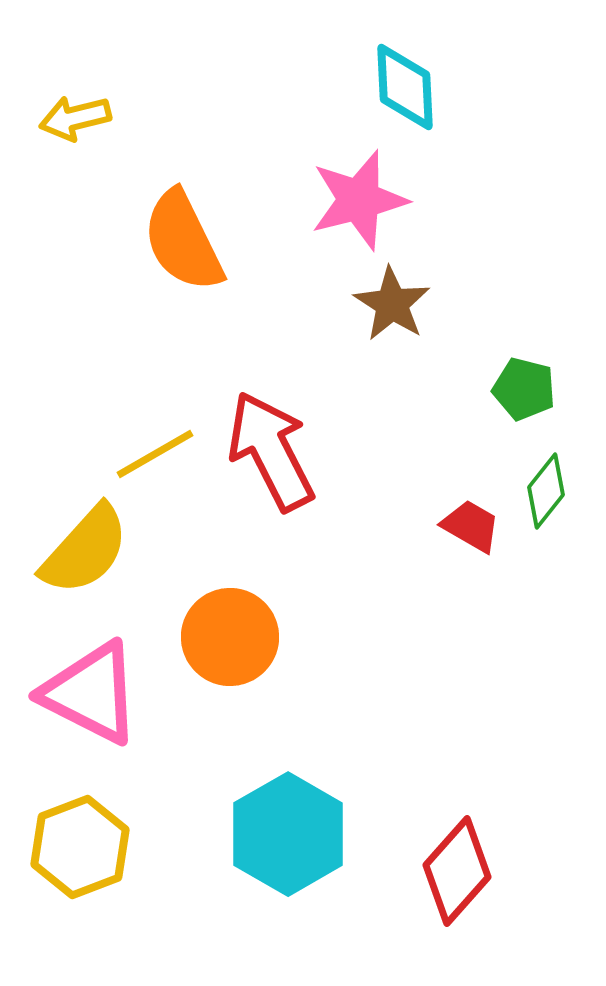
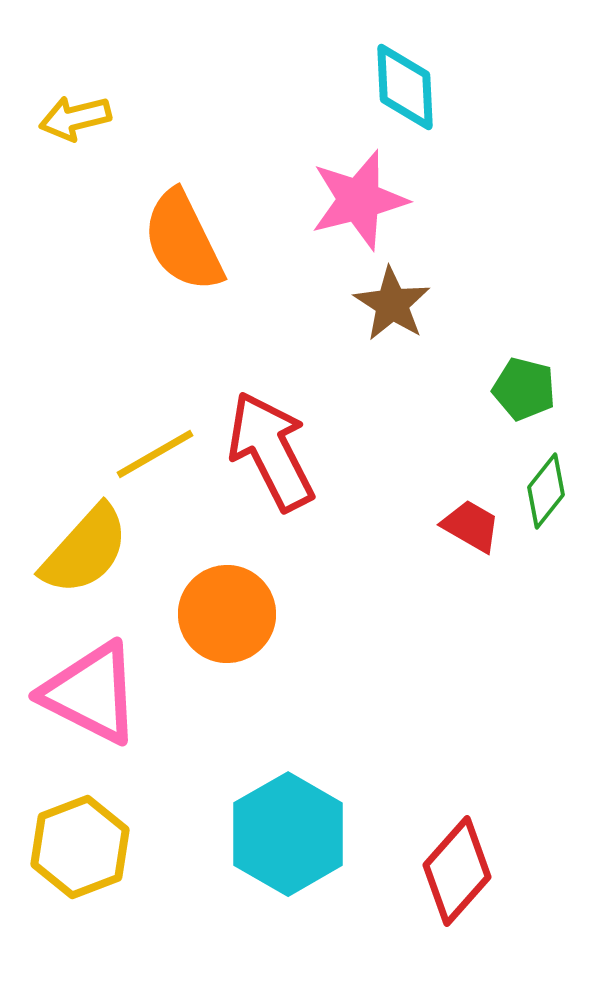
orange circle: moved 3 px left, 23 px up
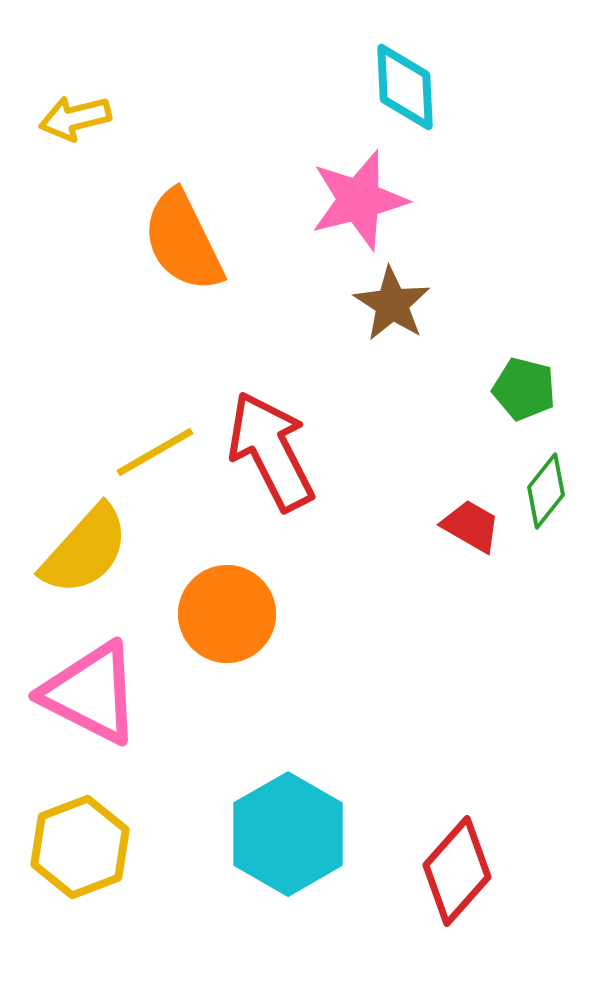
yellow line: moved 2 px up
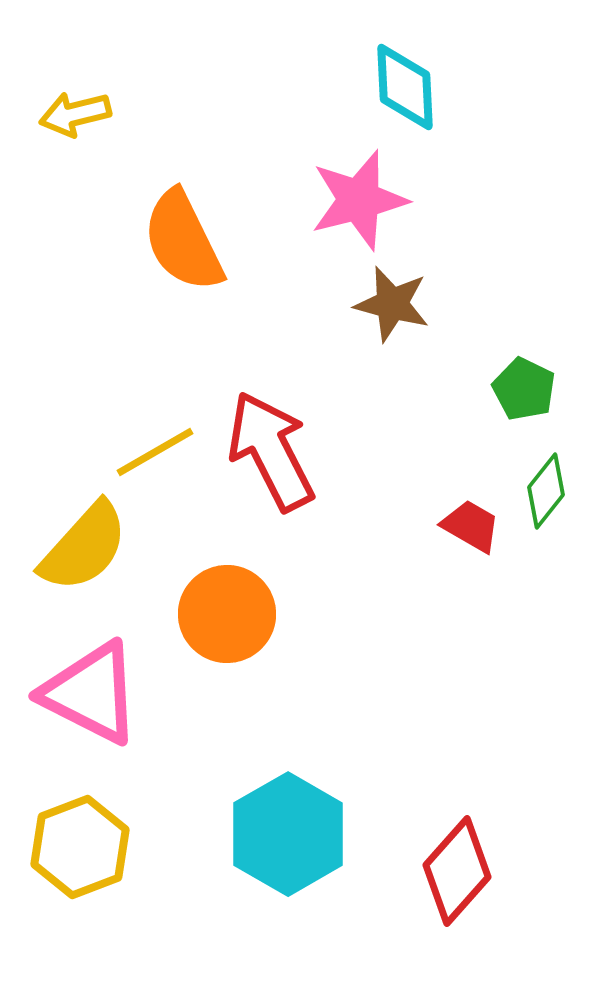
yellow arrow: moved 4 px up
brown star: rotated 18 degrees counterclockwise
green pentagon: rotated 12 degrees clockwise
yellow semicircle: moved 1 px left, 3 px up
